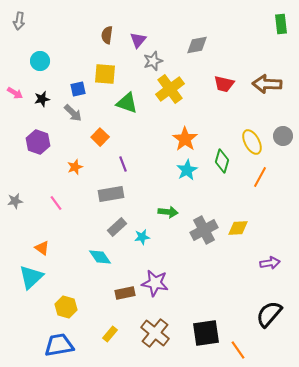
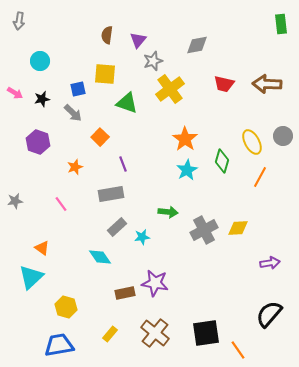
pink line at (56, 203): moved 5 px right, 1 px down
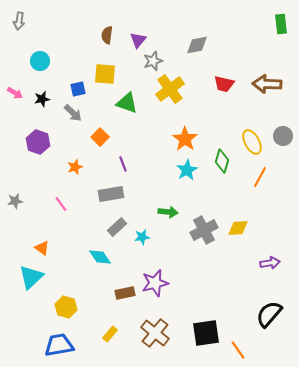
purple star at (155, 283): rotated 24 degrees counterclockwise
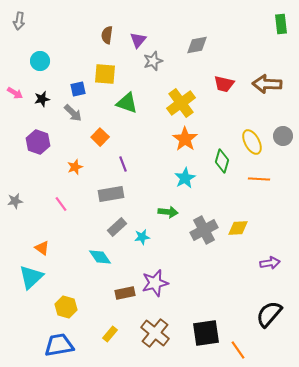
yellow cross at (170, 89): moved 11 px right, 14 px down
cyan star at (187, 170): moved 2 px left, 8 px down
orange line at (260, 177): moved 1 px left, 2 px down; rotated 65 degrees clockwise
